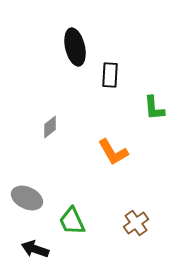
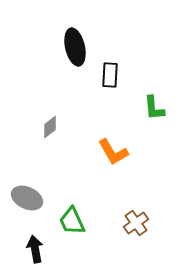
black arrow: rotated 60 degrees clockwise
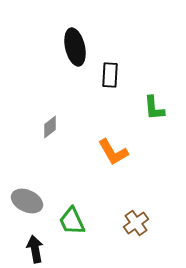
gray ellipse: moved 3 px down
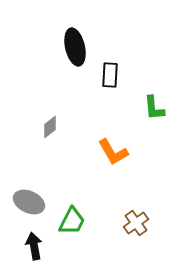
gray ellipse: moved 2 px right, 1 px down
green trapezoid: rotated 128 degrees counterclockwise
black arrow: moved 1 px left, 3 px up
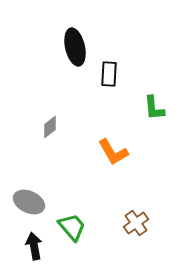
black rectangle: moved 1 px left, 1 px up
green trapezoid: moved 6 px down; rotated 68 degrees counterclockwise
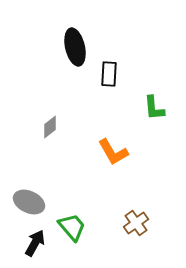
black arrow: moved 1 px right, 3 px up; rotated 40 degrees clockwise
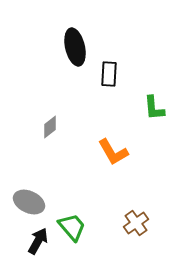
black arrow: moved 3 px right, 2 px up
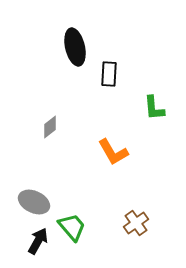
gray ellipse: moved 5 px right
